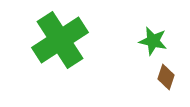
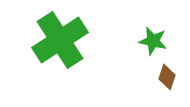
brown diamond: moved 1 px right
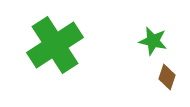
green cross: moved 5 px left, 5 px down
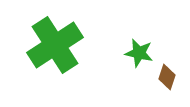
green star: moved 14 px left, 12 px down
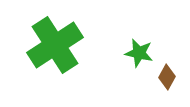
brown diamond: rotated 10 degrees clockwise
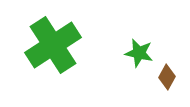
green cross: moved 2 px left
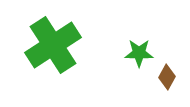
green star: rotated 12 degrees counterclockwise
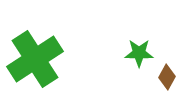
green cross: moved 18 px left, 14 px down
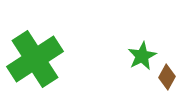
green star: moved 3 px right, 3 px down; rotated 28 degrees counterclockwise
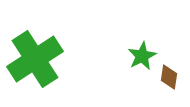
brown diamond: moved 2 px right; rotated 20 degrees counterclockwise
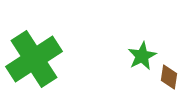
green cross: moved 1 px left
